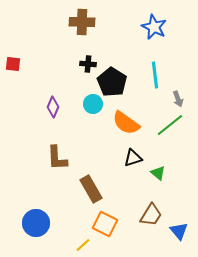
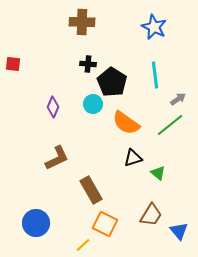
gray arrow: rotated 105 degrees counterclockwise
brown L-shape: rotated 112 degrees counterclockwise
brown rectangle: moved 1 px down
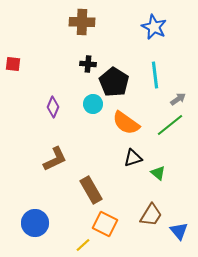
black pentagon: moved 2 px right
brown L-shape: moved 2 px left, 1 px down
blue circle: moved 1 px left
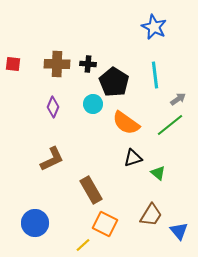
brown cross: moved 25 px left, 42 px down
brown L-shape: moved 3 px left
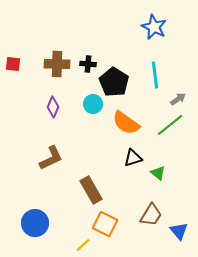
brown L-shape: moved 1 px left, 1 px up
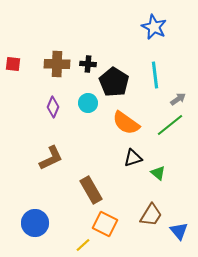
cyan circle: moved 5 px left, 1 px up
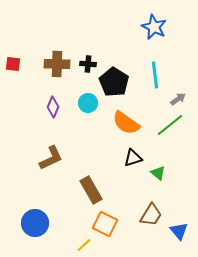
yellow line: moved 1 px right
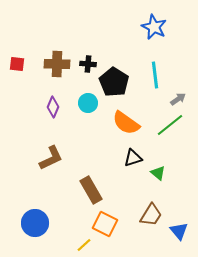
red square: moved 4 px right
